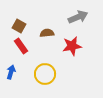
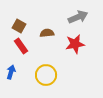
red star: moved 3 px right, 2 px up
yellow circle: moved 1 px right, 1 px down
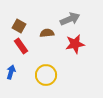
gray arrow: moved 8 px left, 2 px down
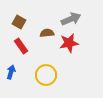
gray arrow: moved 1 px right
brown square: moved 4 px up
red star: moved 6 px left, 1 px up
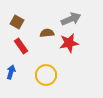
brown square: moved 2 px left
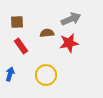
brown square: rotated 32 degrees counterclockwise
blue arrow: moved 1 px left, 2 px down
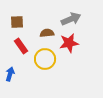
yellow circle: moved 1 px left, 16 px up
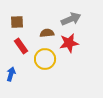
blue arrow: moved 1 px right
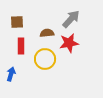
gray arrow: rotated 24 degrees counterclockwise
red rectangle: rotated 35 degrees clockwise
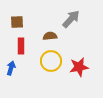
brown semicircle: moved 3 px right, 3 px down
red star: moved 10 px right, 24 px down
yellow circle: moved 6 px right, 2 px down
blue arrow: moved 6 px up
